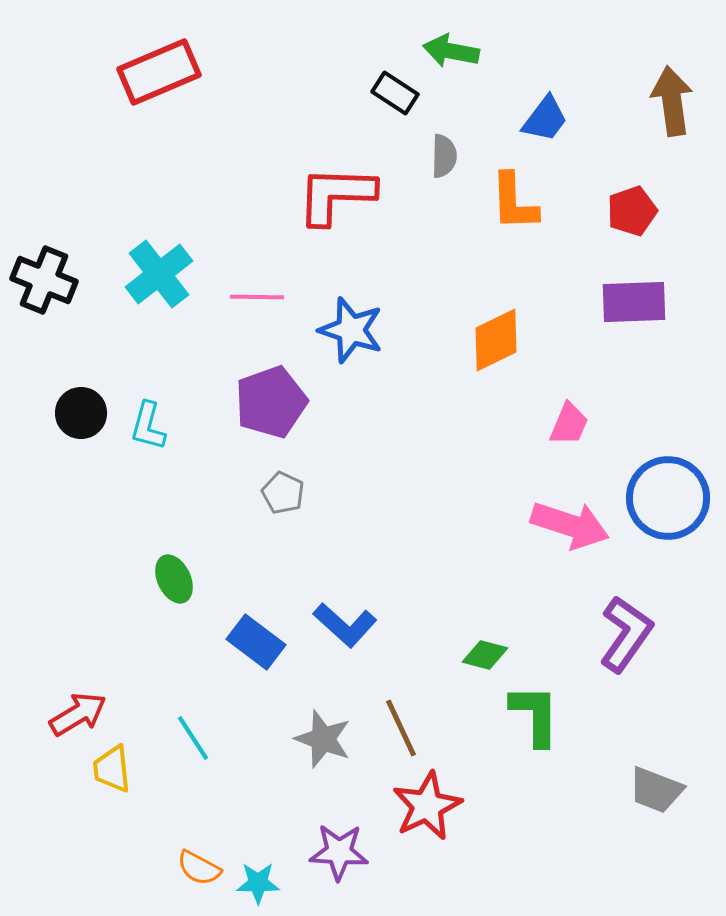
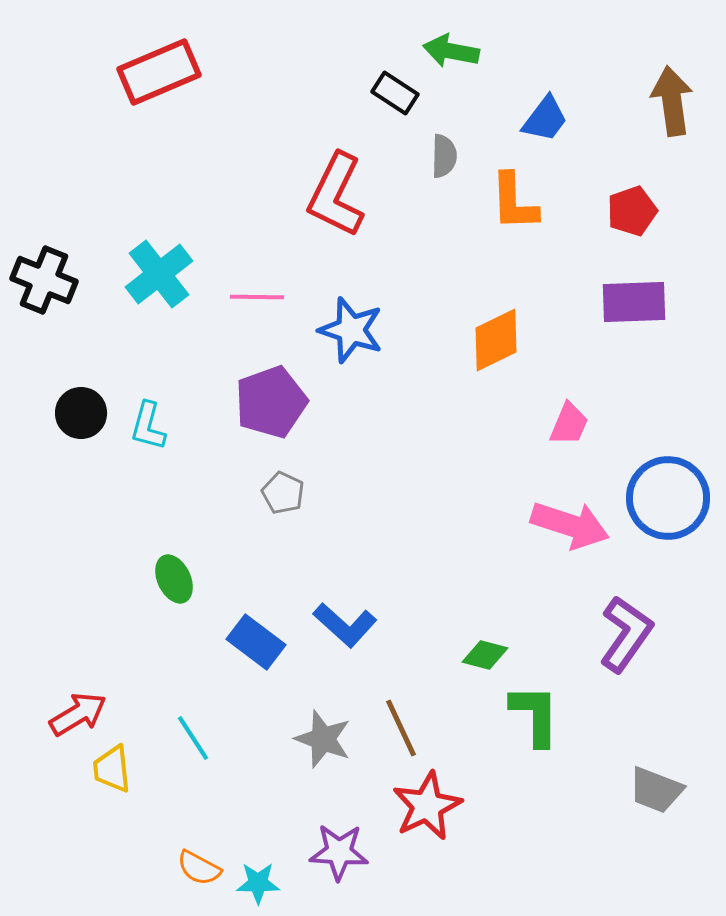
red L-shape: rotated 66 degrees counterclockwise
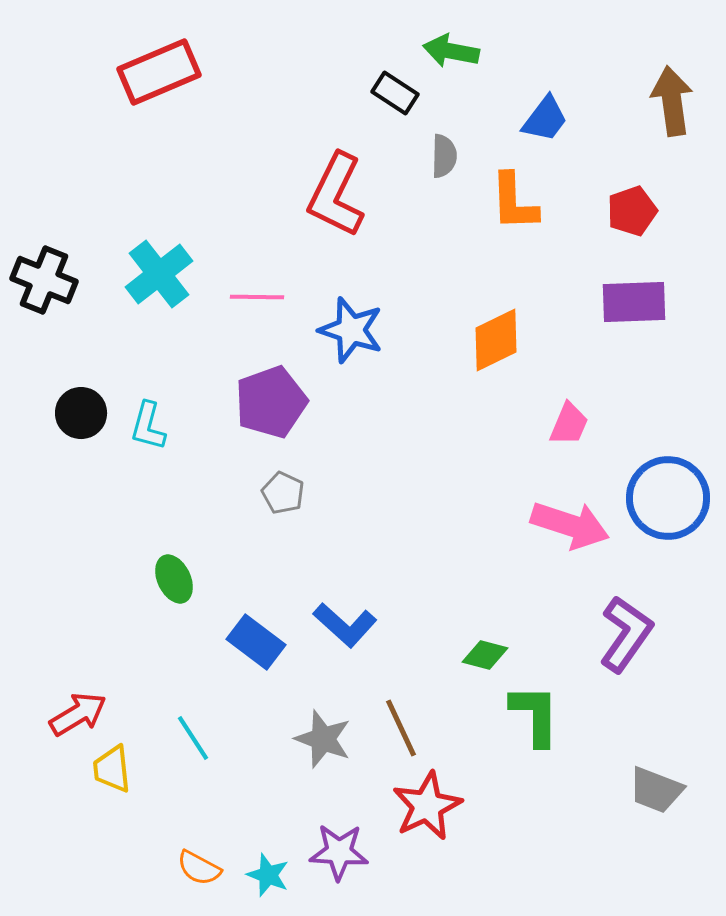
cyan star: moved 10 px right, 8 px up; rotated 21 degrees clockwise
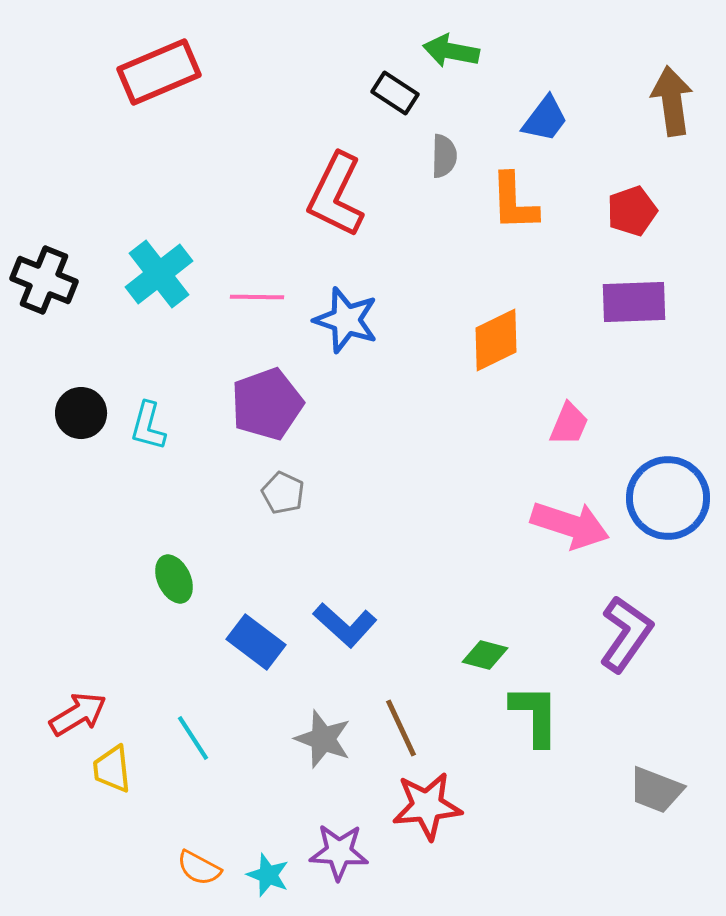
blue star: moved 5 px left, 10 px up
purple pentagon: moved 4 px left, 2 px down
red star: rotated 20 degrees clockwise
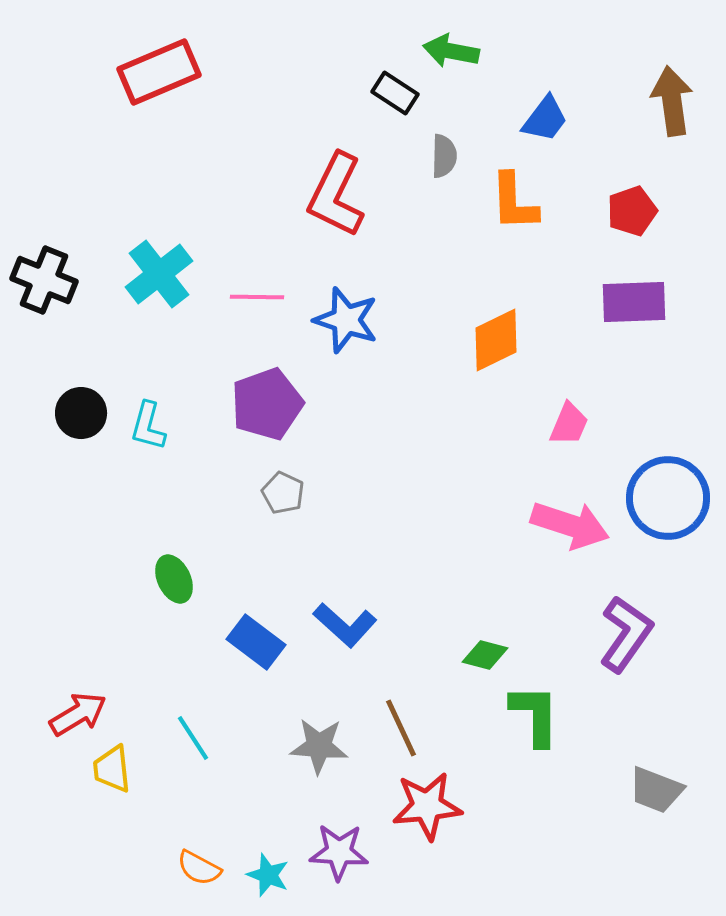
gray star: moved 4 px left, 7 px down; rotated 16 degrees counterclockwise
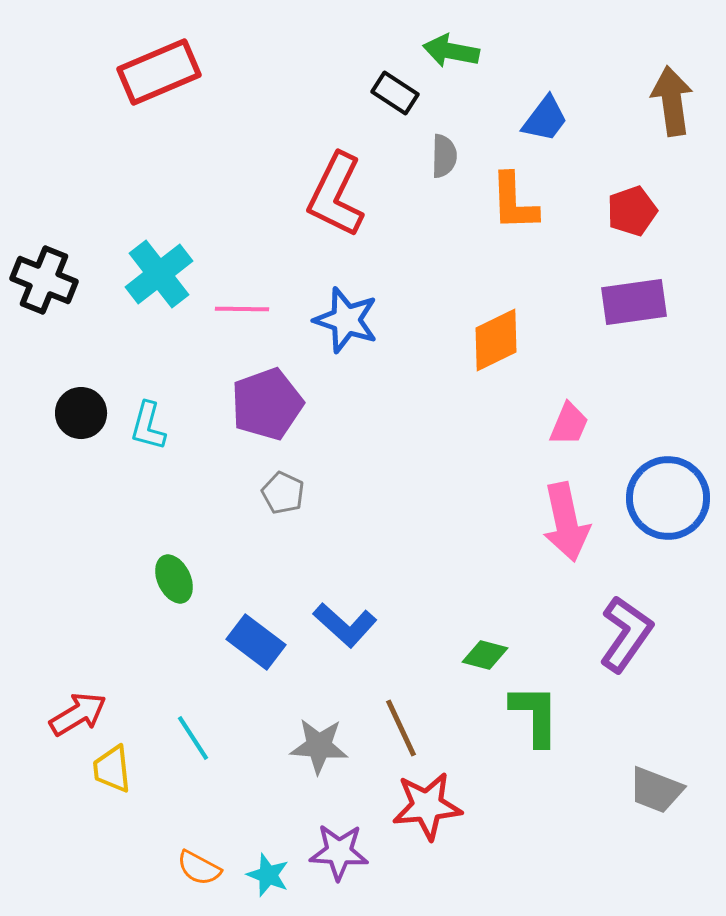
pink line: moved 15 px left, 12 px down
purple rectangle: rotated 6 degrees counterclockwise
pink arrow: moved 4 px left, 3 px up; rotated 60 degrees clockwise
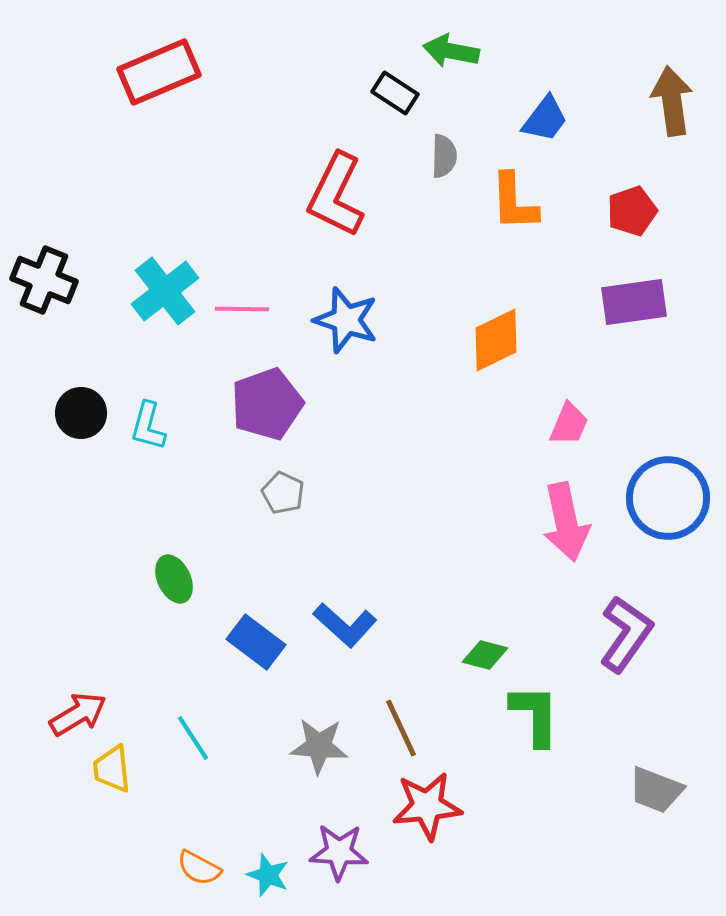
cyan cross: moved 6 px right, 17 px down
